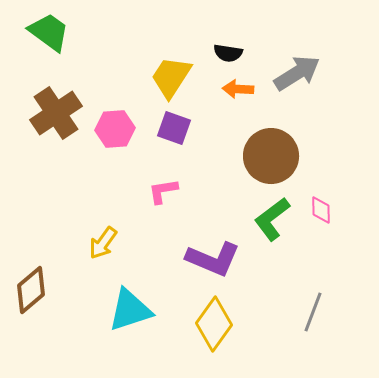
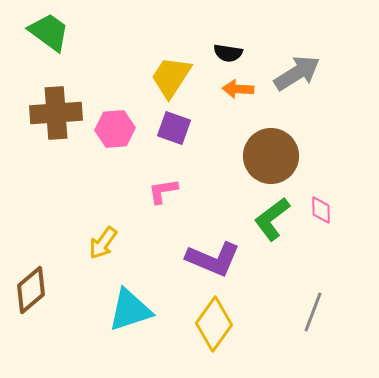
brown cross: rotated 30 degrees clockwise
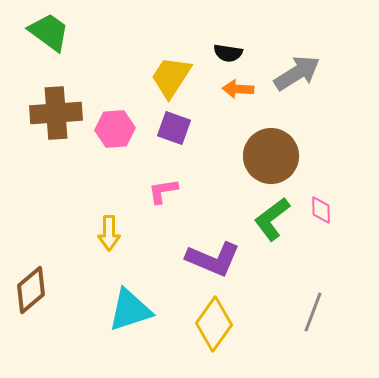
yellow arrow: moved 6 px right, 10 px up; rotated 36 degrees counterclockwise
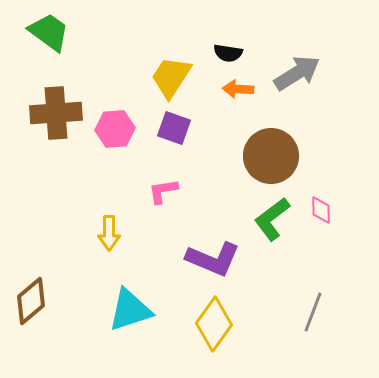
brown diamond: moved 11 px down
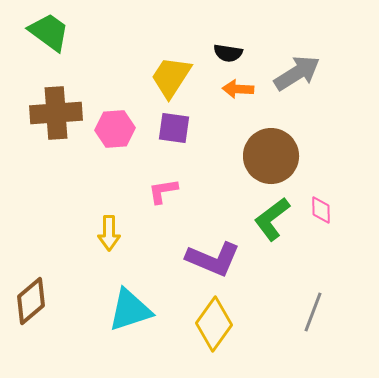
purple square: rotated 12 degrees counterclockwise
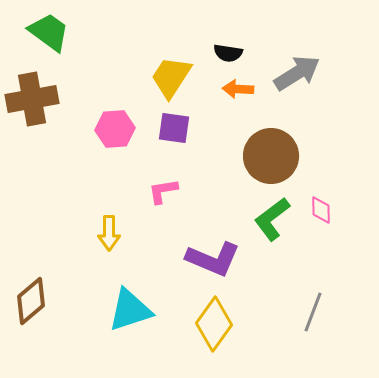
brown cross: moved 24 px left, 14 px up; rotated 6 degrees counterclockwise
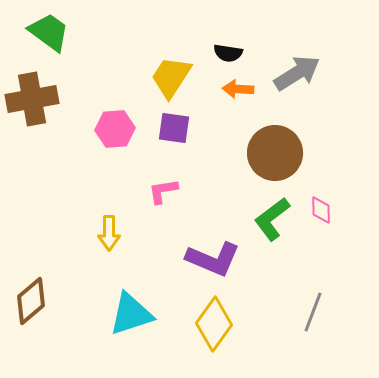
brown circle: moved 4 px right, 3 px up
cyan triangle: moved 1 px right, 4 px down
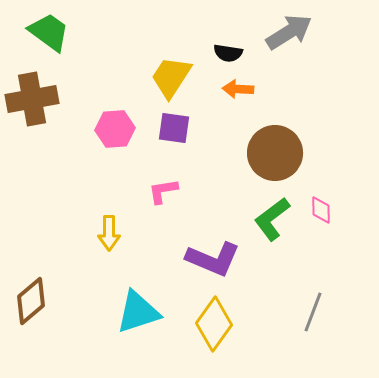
gray arrow: moved 8 px left, 41 px up
cyan triangle: moved 7 px right, 2 px up
